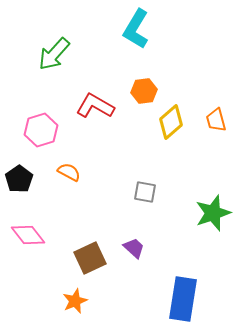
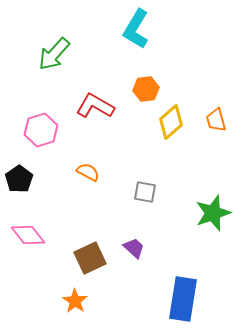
orange hexagon: moved 2 px right, 2 px up
orange semicircle: moved 19 px right
orange star: rotated 15 degrees counterclockwise
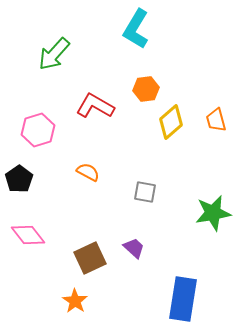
pink hexagon: moved 3 px left
green star: rotated 9 degrees clockwise
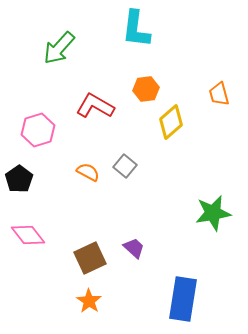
cyan L-shape: rotated 24 degrees counterclockwise
green arrow: moved 5 px right, 6 px up
orange trapezoid: moved 3 px right, 26 px up
gray square: moved 20 px left, 26 px up; rotated 30 degrees clockwise
orange star: moved 14 px right
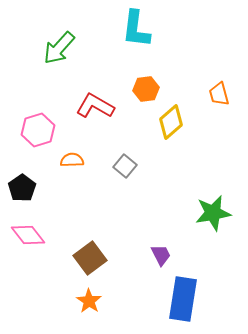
orange semicircle: moved 16 px left, 12 px up; rotated 30 degrees counterclockwise
black pentagon: moved 3 px right, 9 px down
purple trapezoid: moved 27 px right, 7 px down; rotated 20 degrees clockwise
brown square: rotated 12 degrees counterclockwise
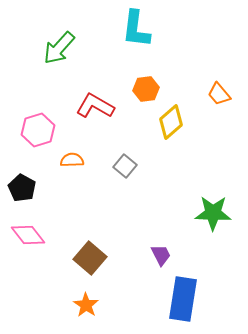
orange trapezoid: rotated 25 degrees counterclockwise
black pentagon: rotated 8 degrees counterclockwise
green star: rotated 12 degrees clockwise
brown square: rotated 12 degrees counterclockwise
orange star: moved 3 px left, 4 px down
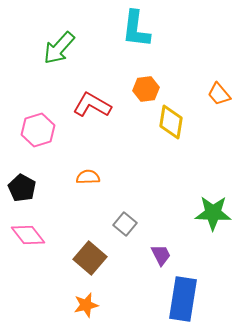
red L-shape: moved 3 px left, 1 px up
yellow diamond: rotated 40 degrees counterclockwise
orange semicircle: moved 16 px right, 17 px down
gray square: moved 58 px down
orange star: rotated 25 degrees clockwise
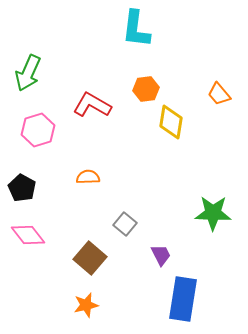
green arrow: moved 31 px left, 25 px down; rotated 18 degrees counterclockwise
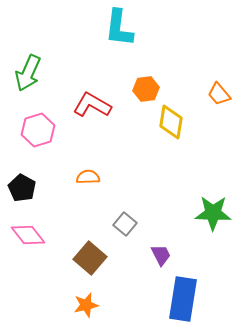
cyan L-shape: moved 17 px left, 1 px up
